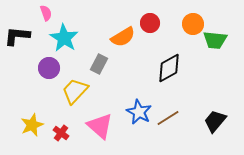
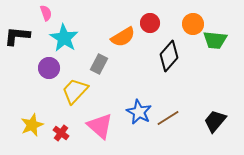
black diamond: moved 12 px up; rotated 20 degrees counterclockwise
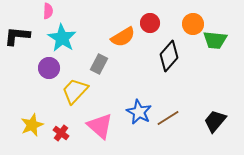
pink semicircle: moved 2 px right, 2 px up; rotated 21 degrees clockwise
cyan star: moved 2 px left
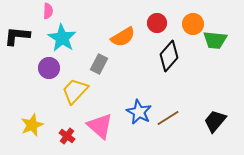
red circle: moved 7 px right
red cross: moved 6 px right, 3 px down
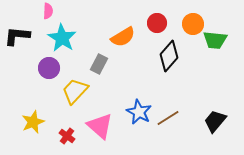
yellow star: moved 1 px right, 3 px up
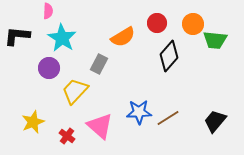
blue star: rotated 30 degrees counterclockwise
